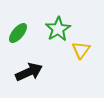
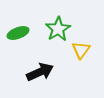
green ellipse: rotated 30 degrees clockwise
black arrow: moved 11 px right
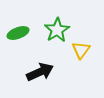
green star: moved 1 px left, 1 px down
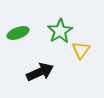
green star: moved 3 px right, 1 px down
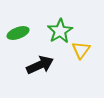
black arrow: moved 7 px up
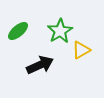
green ellipse: moved 2 px up; rotated 20 degrees counterclockwise
yellow triangle: rotated 24 degrees clockwise
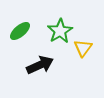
green ellipse: moved 2 px right
yellow triangle: moved 2 px right, 2 px up; rotated 24 degrees counterclockwise
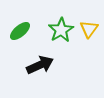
green star: moved 1 px right, 1 px up
yellow triangle: moved 6 px right, 19 px up
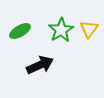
green ellipse: rotated 10 degrees clockwise
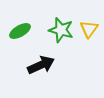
green star: rotated 25 degrees counterclockwise
black arrow: moved 1 px right
